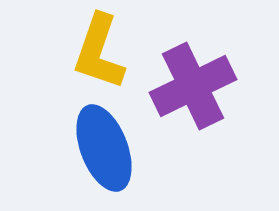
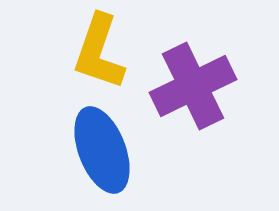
blue ellipse: moved 2 px left, 2 px down
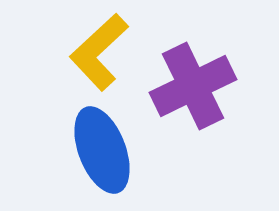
yellow L-shape: rotated 28 degrees clockwise
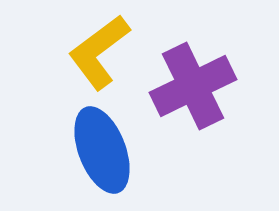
yellow L-shape: rotated 6 degrees clockwise
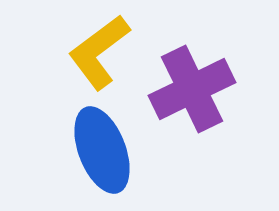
purple cross: moved 1 px left, 3 px down
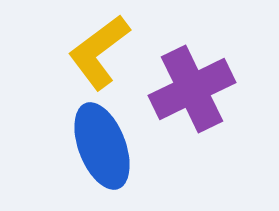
blue ellipse: moved 4 px up
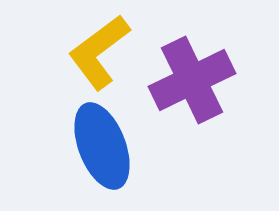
purple cross: moved 9 px up
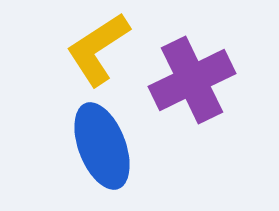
yellow L-shape: moved 1 px left, 3 px up; rotated 4 degrees clockwise
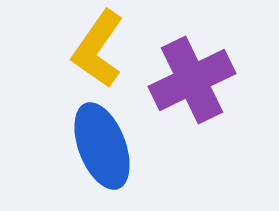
yellow L-shape: rotated 22 degrees counterclockwise
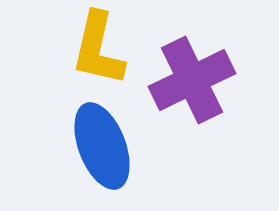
yellow L-shape: rotated 22 degrees counterclockwise
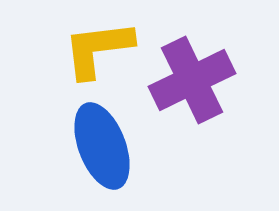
yellow L-shape: rotated 70 degrees clockwise
